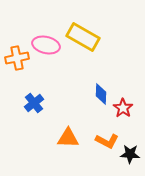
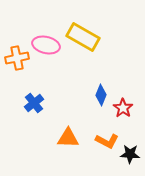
blue diamond: moved 1 px down; rotated 20 degrees clockwise
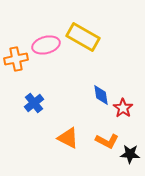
pink ellipse: rotated 28 degrees counterclockwise
orange cross: moved 1 px left, 1 px down
blue diamond: rotated 30 degrees counterclockwise
orange triangle: rotated 25 degrees clockwise
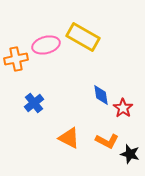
orange triangle: moved 1 px right
black star: rotated 12 degrees clockwise
